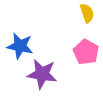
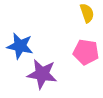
pink pentagon: rotated 20 degrees counterclockwise
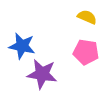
yellow semicircle: moved 4 px down; rotated 48 degrees counterclockwise
blue star: moved 2 px right
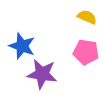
blue star: rotated 8 degrees clockwise
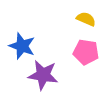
yellow semicircle: moved 1 px left, 2 px down
purple star: moved 1 px right, 1 px down
